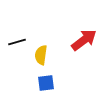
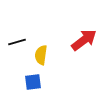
blue square: moved 13 px left, 1 px up
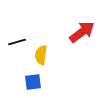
red arrow: moved 2 px left, 8 px up
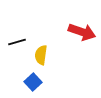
red arrow: rotated 56 degrees clockwise
blue square: rotated 36 degrees counterclockwise
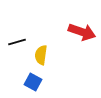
blue square: rotated 18 degrees counterclockwise
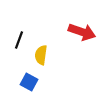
black line: moved 2 px right, 2 px up; rotated 54 degrees counterclockwise
blue square: moved 4 px left
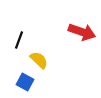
yellow semicircle: moved 2 px left, 5 px down; rotated 126 degrees clockwise
blue square: moved 4 px left
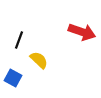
blue square: moved 12 px left, 4 px up
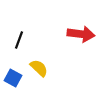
red arrow: moved 1 px left, 2 px down; rotated 12 degrees counterclockwise
yellow semicircle: moved 8 px down
